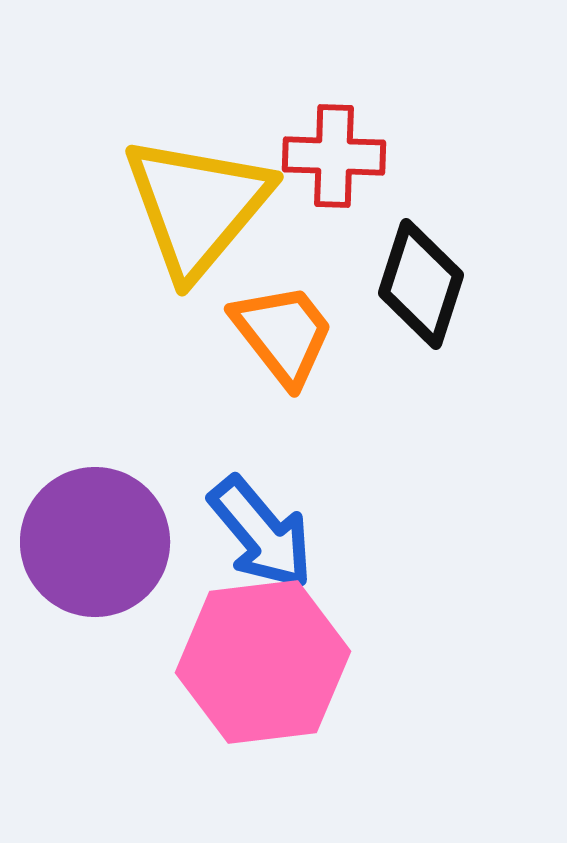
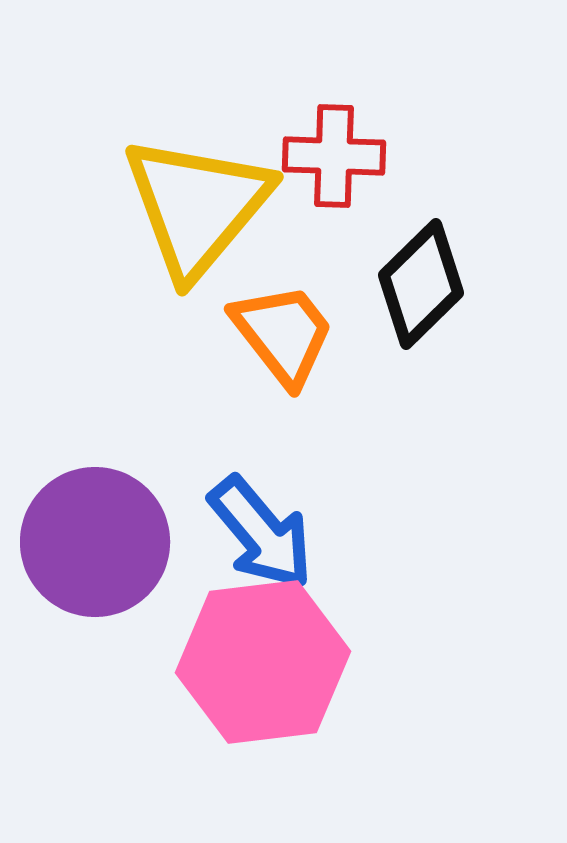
black diamond: rotated 28 degrees clockwise
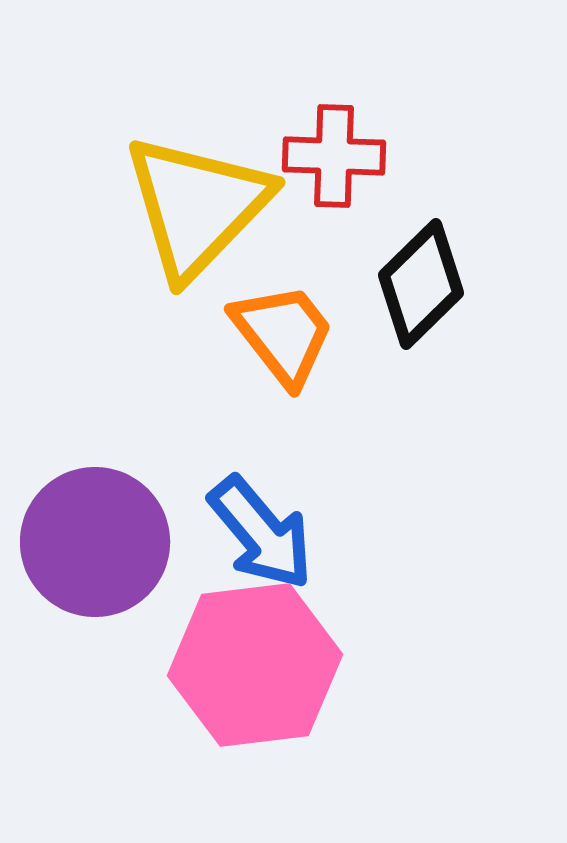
yellow triangle: rotated 4 degrees clockwise
pink hexagon: moved 8 px left, 3 px down
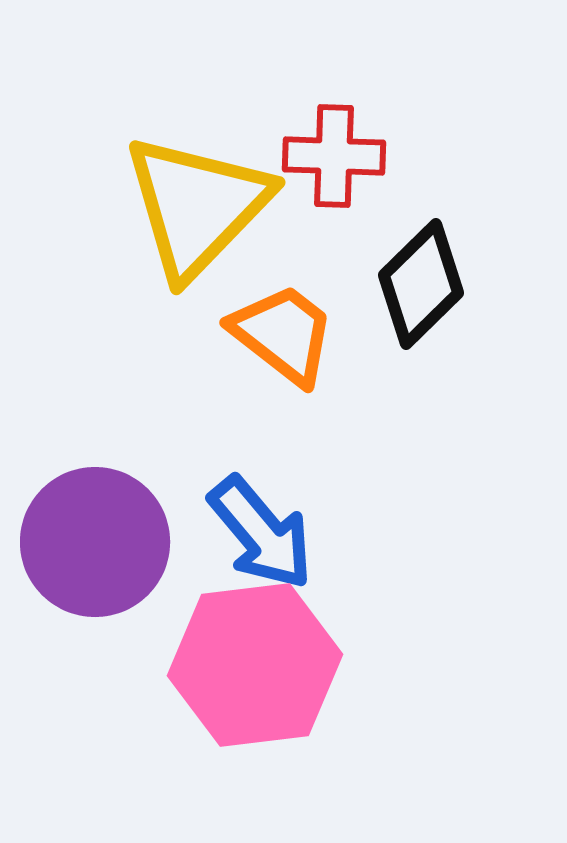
orange trapezoid: rotated 14 degrees counterclockwise
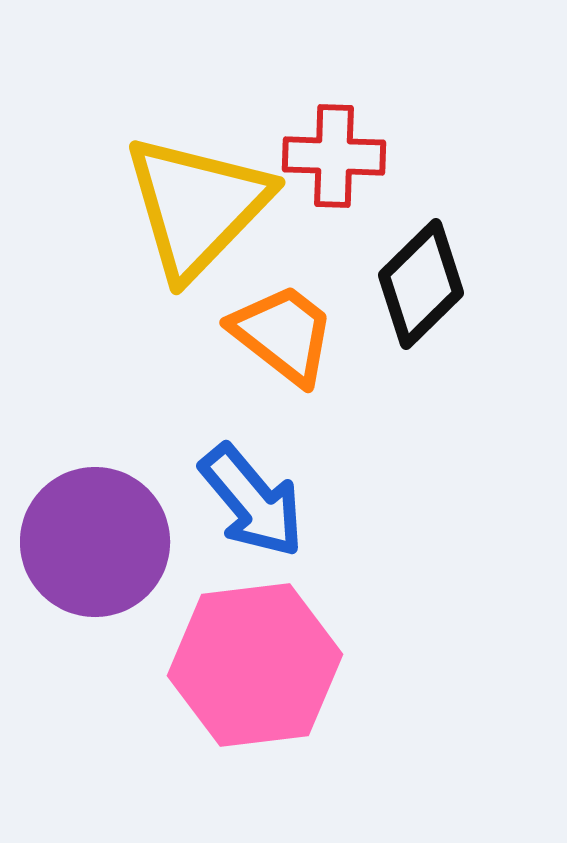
blue arrow: moved 9 px left, 32 px up
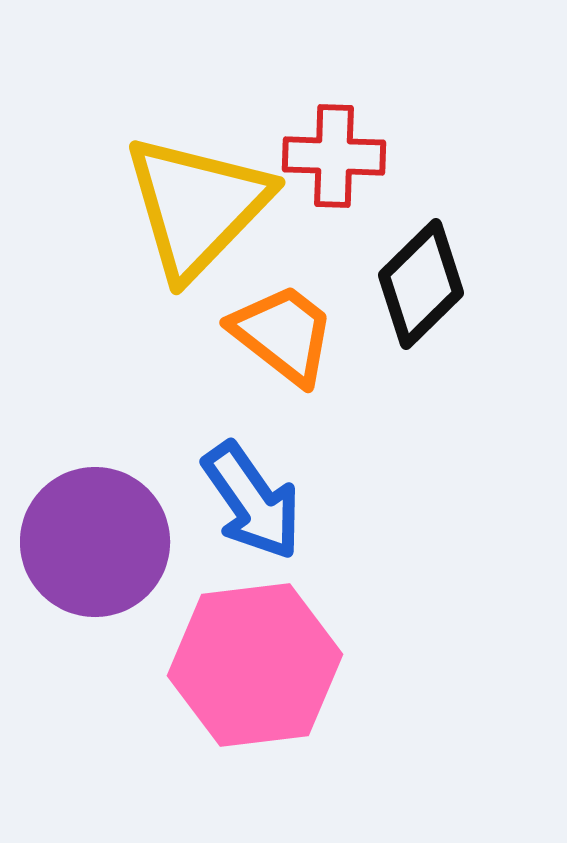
blue arrow: rotated 5 degrees clockwise
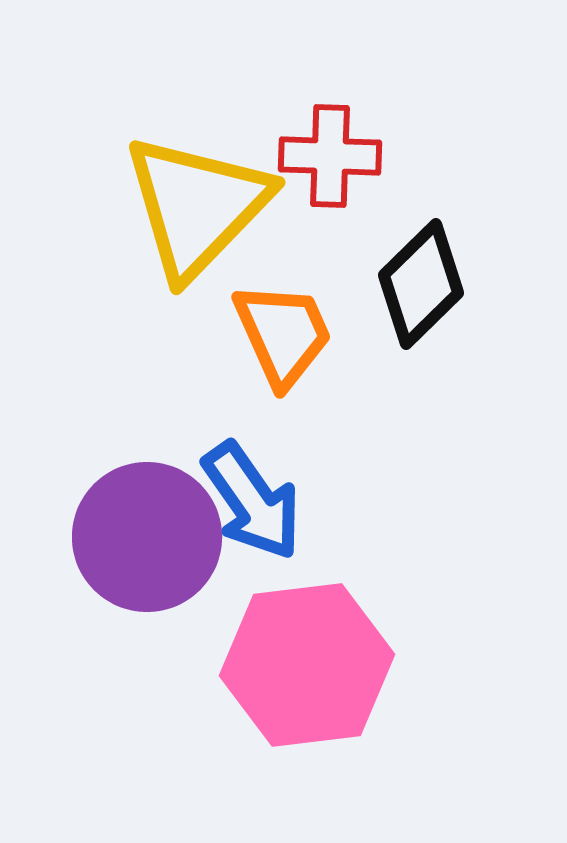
red cross: moved 4 px left
orange trapezoid: rotated 28 degrees clockwise
purple circle: moved 52 px right, 5 px up
pink hexagon: moved 52 px right
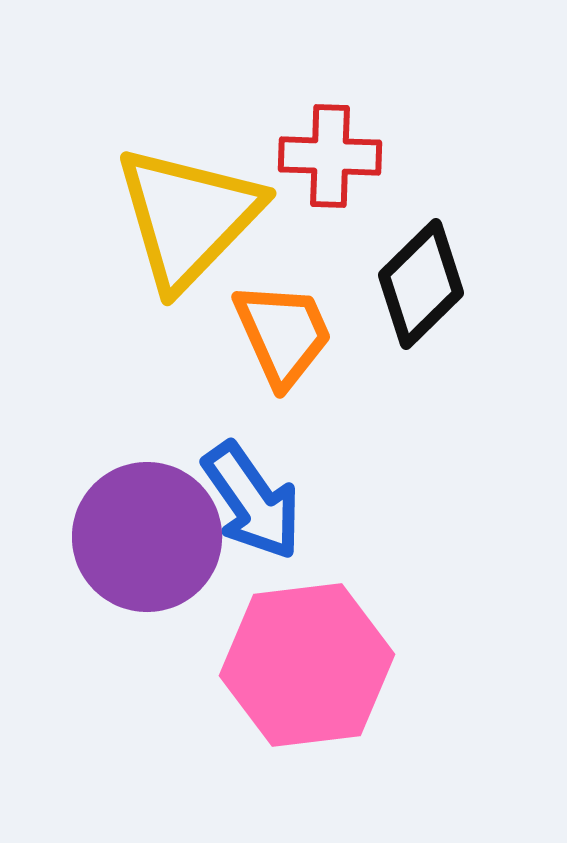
yellow triangle: moved 9 px left, 11 px down
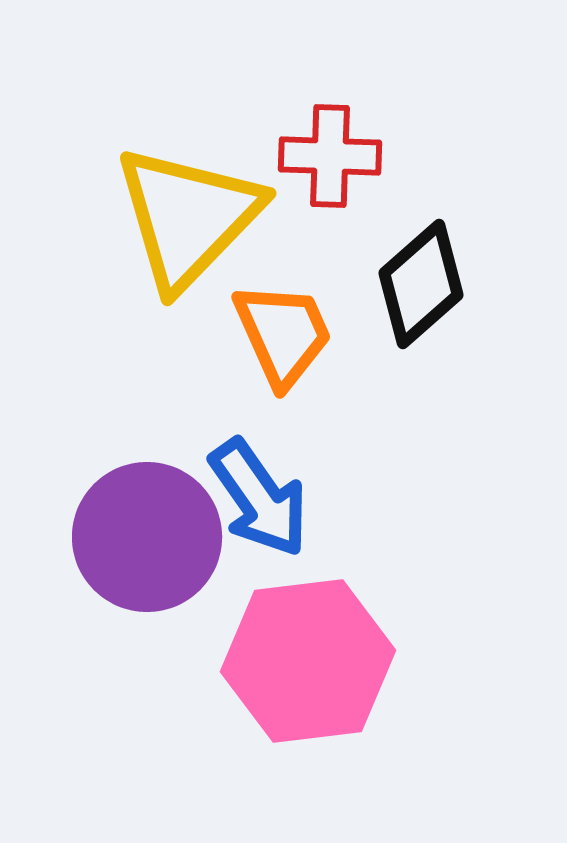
black diamond: rotated 3 degrees clockwise
blue arrow: moved 7 px right, 3 px up
pink hexagon: moved 1 px right, 4 px up
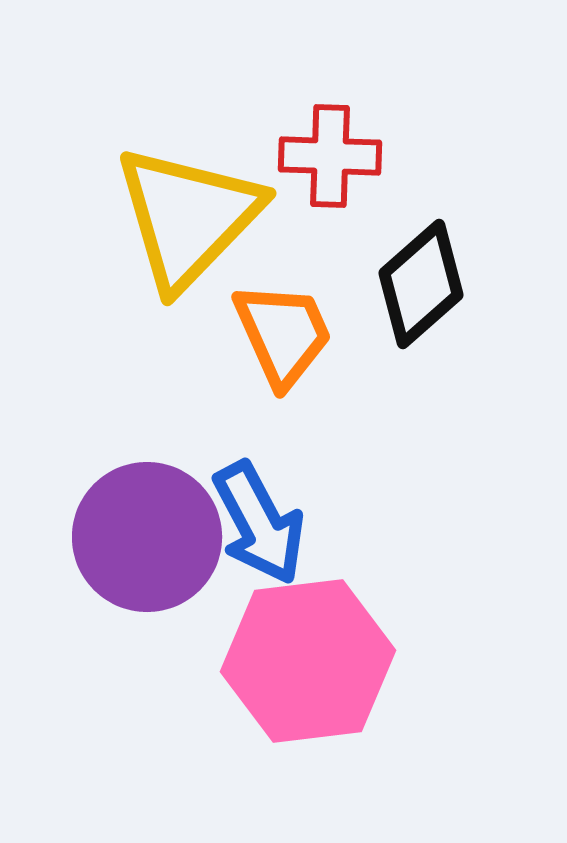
blue arrow: moved 25 px down; rotated 7 degrees clockwise
